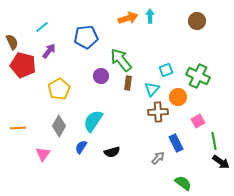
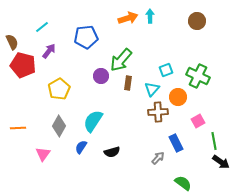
green arrow: rotated 100 degrees counterclockwise
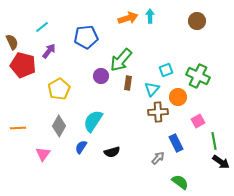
green semicircle: moved 3 px left, 1 px up
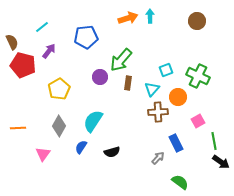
purple circle: moved 1 px left, 1 px down
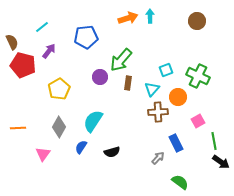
gray diamond: moved 1 px down
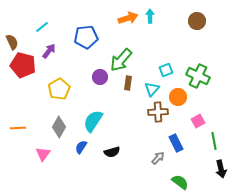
black arrow: moved 7 px down; rotated 42 degrees clockwise
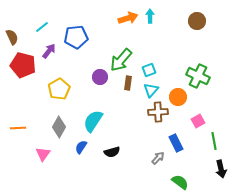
blue pentagon: moved 10 px left
brown semicircle: moved 5 px up
cyan square: moved 17 px left
cyan triangle: moved 1 px left, 1 px down
